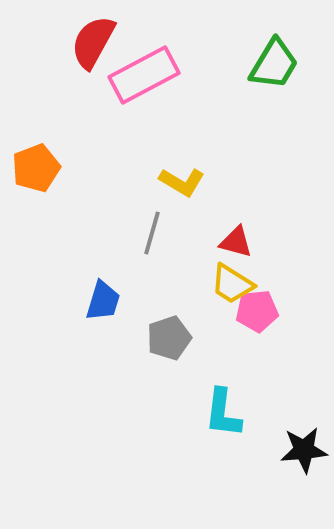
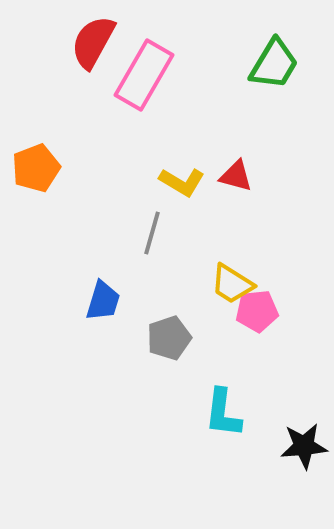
pink rectangle: rotated 32 degrees counterclockwise
red triangle: moved 66 px up
black star: moved 4 px up
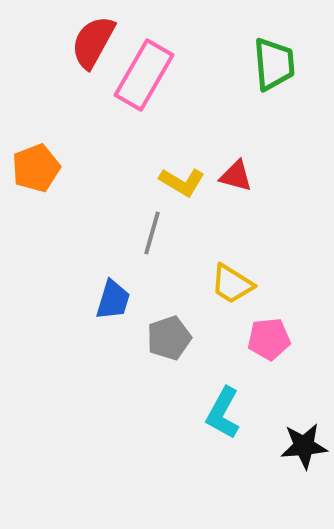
green trapezoid: rotated 36 degrees counterclockwise
blue trapezoid: moved 10 px right, 1 px up
pink pentagon: moved 12 px right, 28 px down
cyan L-shape: rotated 22 degrees clockwise
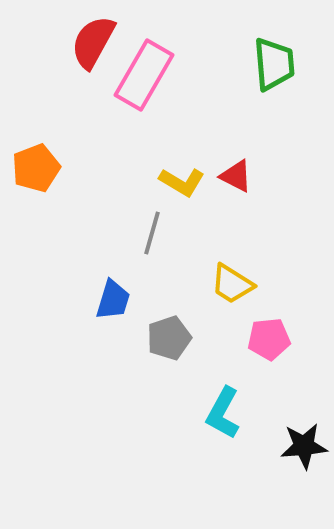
red triangle: rotated 12 degrees clockwise
